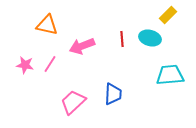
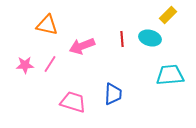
pink star: rotated 12 degrees counterclockwise
pink trapezoid: rotated 60 degrees clockwise
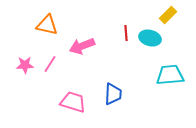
red line: moved 4 px right, 6 px up
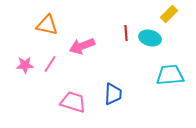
yellow rectangle: moved 1 px right, 1 px up
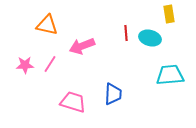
yellow rectangle: rotated 54 degrees counterclockwise
